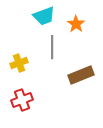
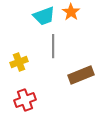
orange star: moved 5 px left, 12 px up
gray line: moved 1 px right, 1 px up
yellow cross: moved 1 px up
red cross: moved 3 px right
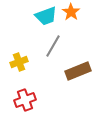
cyan trapezoid: moved 2 px right
gray line: rotated 30 degrees clockwise
brown rectangle: moved 3 px left, 4 px up
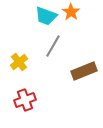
cyan trapezoid: rotated 40 degrees clockwise
yellow cross: rotated 18 degrees counterclockwise
brown rectangle: moved 6 px right
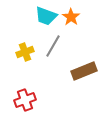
orange star: moved 5 px down
yellow cross: moved 6 px right, 10 px up; rotated 18 degrees clockwise
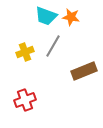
orange star: rotated 24 degrees counterclockwise
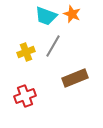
orange star: moved 1 px right, 3 px up; rotated 12 degrees clockwise
yellow cross: moved 1 px right
brown rectangle: moved 9 px left, 7 px down
red cross: moved 4 px up
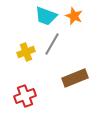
orange star: moved 2 px right, 2 px down
gray line: moved 1 px left, 2 px up
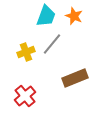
cyan trapezoid: rotated 90 degrees counterclockwise
gray line: rotated 10 degrees clockwise
red cross: rotated 20 degrees counterclockwise
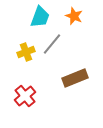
cyan trapezoid: moved 6 px left, 1 px down
